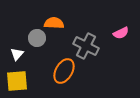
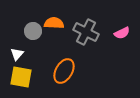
pink semicircle: moved 1 px right
gray circle: moved 4 px left, 7 px up
gray cross: moved 14 px up
yellow square: moved 4 px right, 4 px up; rotated 15 degrees clockwise
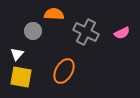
orange semicircle: moved 9 px up
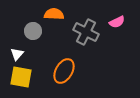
pink semicircle: moved 5 px left, 11 px up
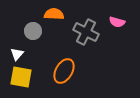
pink semicircle: rotated 42 degrees clockwise
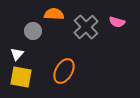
gray cross: moved 5 px up; rotated 20 degrees clockwise
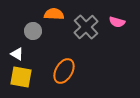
white triangle: rotated 40 degrees counterclockwise
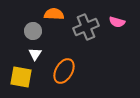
gray cross: rotated 20 degrees clockwise
white triangle: moved 18 px right; rotated 32 degrees clockwise
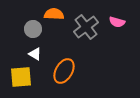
gray cross: rotated 15 degrees counterclockwise
gray circle: moved 2 px up
white triangle: rotated 32 degrees counterclockwise
yellow square: rotated 15 degrees counterclockwise
